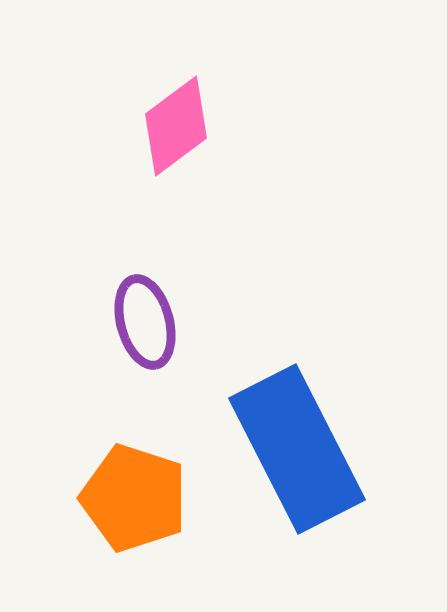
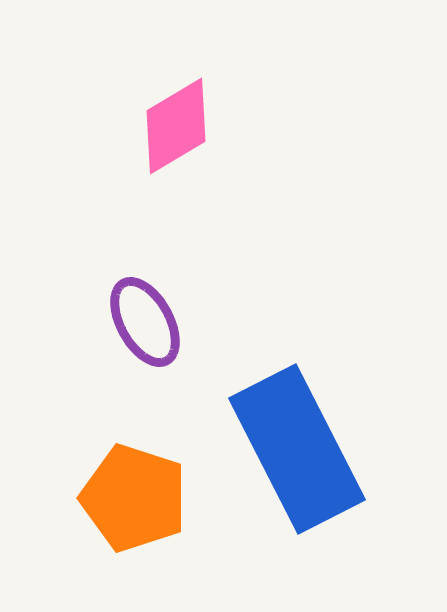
pink diamond: rotated 6 degrees clockwise
purple ellipse: rotated 14 degrees counterclockwise
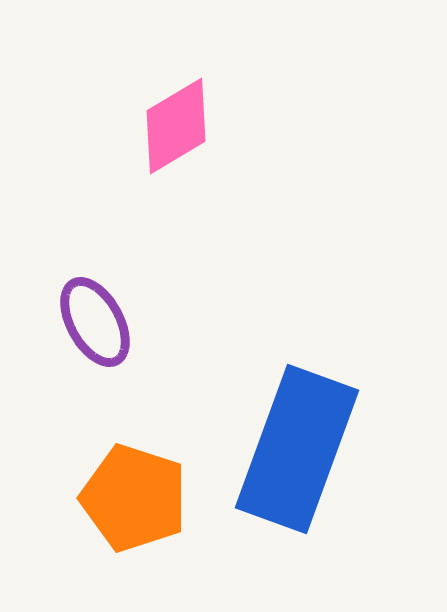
purple ellipse: moved 50 px left
blue rectangle: rotated 47 degrees clockwise
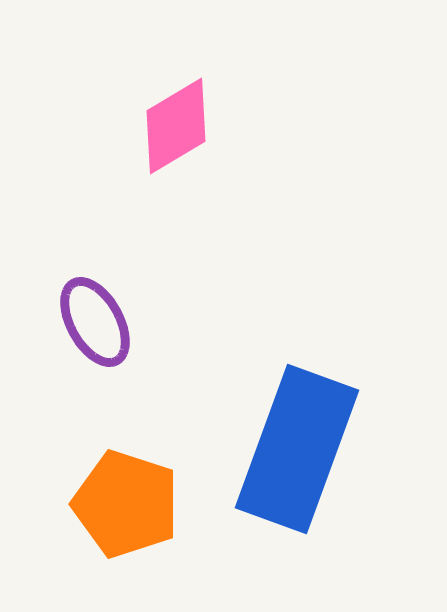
orange pentagon: moved 8 px left, 6 px down
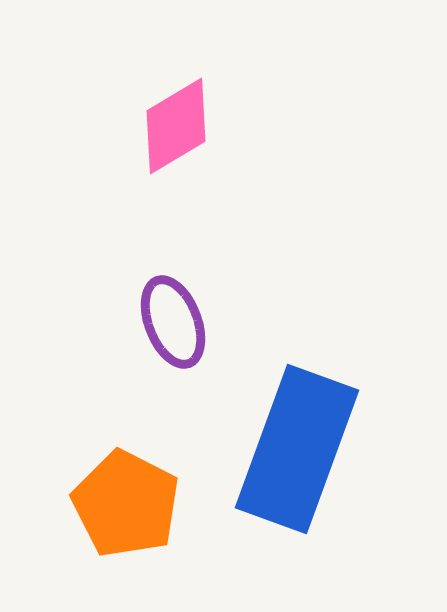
purple ellipse: moved 78 px right; rotated 8 degrees clockwise
orange pentagon: rotated 9 degrees clockwise
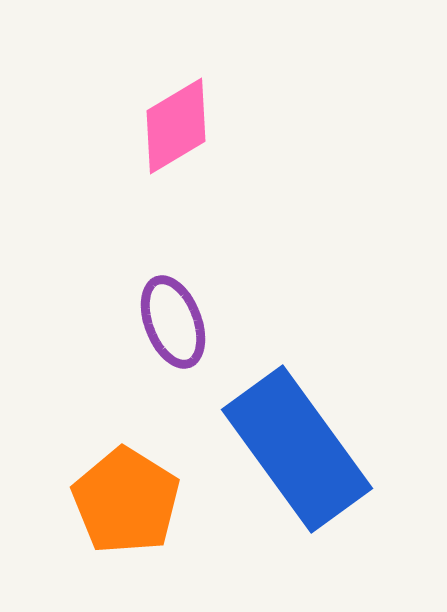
blue rectangle: rotated 56 degrees counterclockwise
orange pentagon: moved 3 px up; rotated 5 degrees clockwise
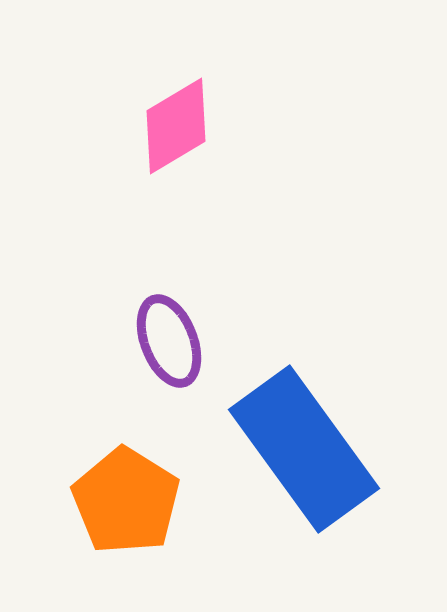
purple ellipse: moved 4 px left, 19 px down
blue rectangle: moved 7 px right
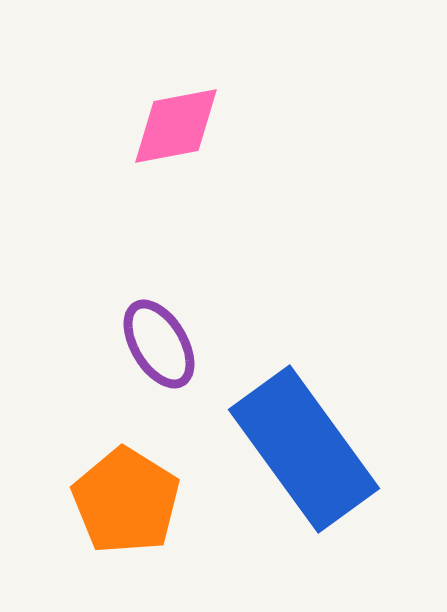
pink diamond: rotated 20 degrees clockwise
purple ellipse: moved 10 px left, 3 px down; rotated 10 degrees counterclockwise
